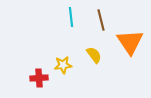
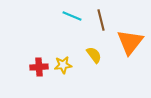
cyan line: moved 1 px right, 1 px up; rotated 60 degrees counterclockwise
orange triangle: rotated 12 degrees clockwise
red cross: moved 11 px up
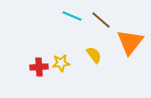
brown line: rotated 35 degrees counterclockwise
yellow star: moved 2 px left, 2 px up
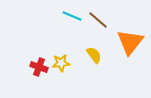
brown line: moved 3 px left
red cross: rotated 24 degrees clockwise
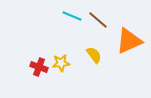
orange triangle: moved 1 px left, 1 px up; rotated 28 degrees clockwise
